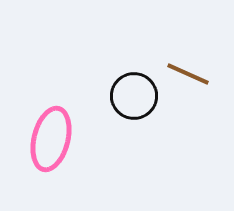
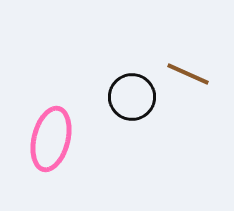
black circle: moved 2 px left, 1 px down
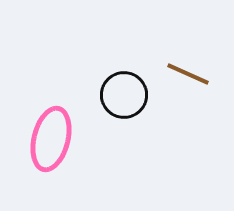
black circle: moved 8 px left, 2 px up
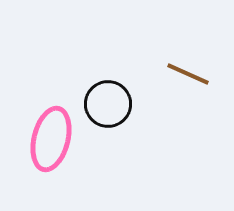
black circle: moved 16 px left, 9 px down
